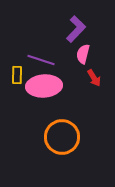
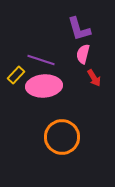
purple L-shape: moved 3 px right; rotated 120 degrees clockwise
yellow rectangle: moved 1 px left; rotated 42 degrees clockwise
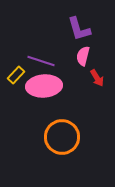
pink semicircle: moved 2 px down
purple line: moved 1 px down
red arrow: moved 3 px right
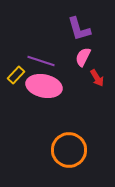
pink semicircle: moved 1 px down; rotated 12 degrees clockwise
pink ellipse: rotated 16 degrees clockwise
orange circle: moved 7 px right, 13 px down
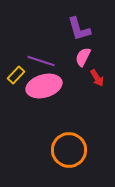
pink ellipse: rotated 28 degrees counterclockwise
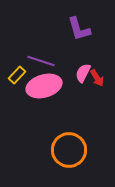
pink semicircle: moved 16 px down
yellow rectangle: moved 1 px right
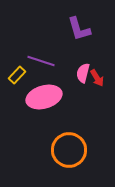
pink semicircle: rotated 12 degrees counterclockwise
pink ellipse: moved 11 px down
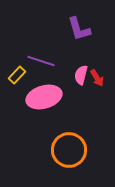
pink semicircle: moved 2 px left, 2 px down
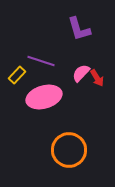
pink semicircle: moved 2 px up; rotated 30 degrees clockwise
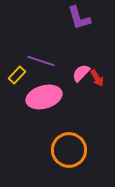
purple L-shape: moved 11 px up
